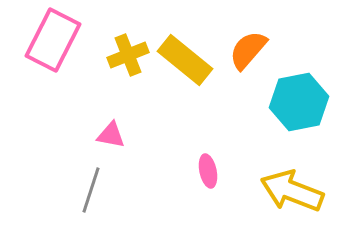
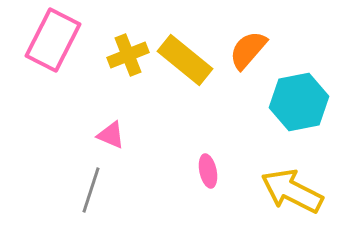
pink triangle: rotated 12 degrees clockwise
yellow arrow: rotated 6 degrees clockwise
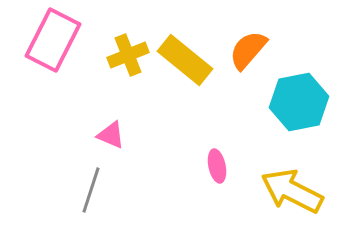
pink ellipse: moved 9 px right, 5 px up
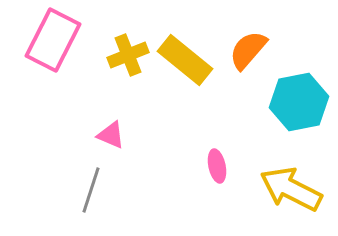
yellow arrow: moved 1 px left, 2 px up
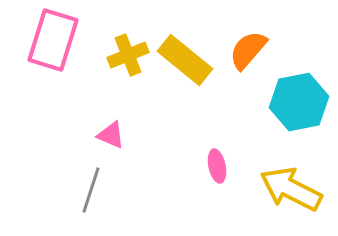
pink rectangle: rotated 10 degrees counterclockwise
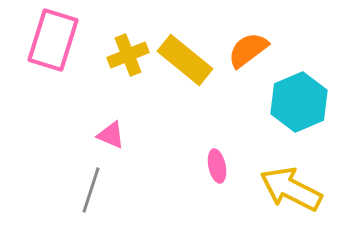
orange semicircle: rotated 12 degrees clockwise
cyan hexagon: rotated 12 degrees counterclockwise
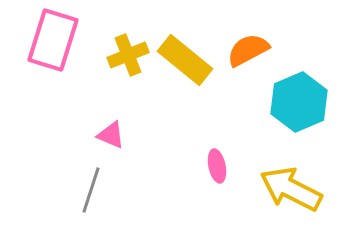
orange semicircle: rotated 9 degrees clockwise
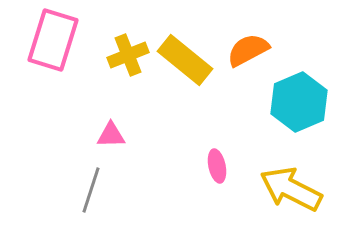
pink triangle: rotated 24 degrees counterclockwise
